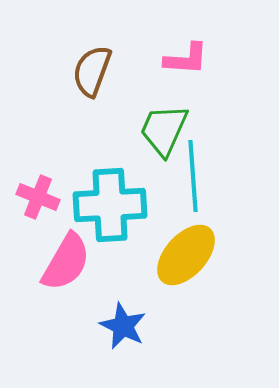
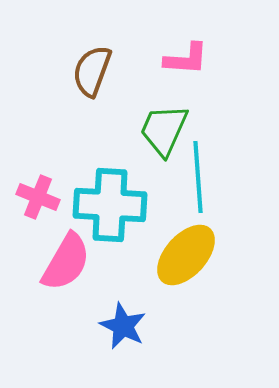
cyan line: moved 5 px right, 1 px down
cyan cross: rotated 6 degrees clockwise
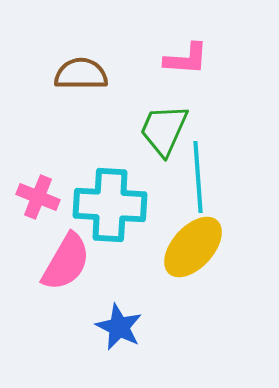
brown semicircle: moved 11 px left, 3 px down; rotated 70 degrees clockwise
yellow ellipse: moved 7 px right, 8 px up
blue star: moved 4 px left, 1 px down
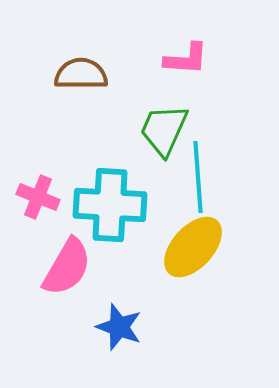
pink semicircle: moved 1 px right, 5 px down
blue star: rotated 6 degrees counterclockwise
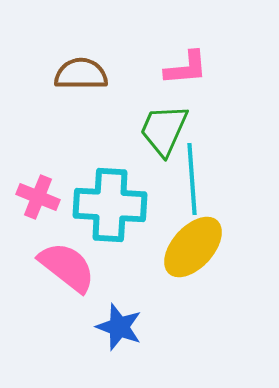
pink L-shape: moved 9 px down; rotated 9 degrees counterclockwise
cyan line: moved 6 px left, 2 px down
pink semicircle: rotated 82 degrees counterclockwise
